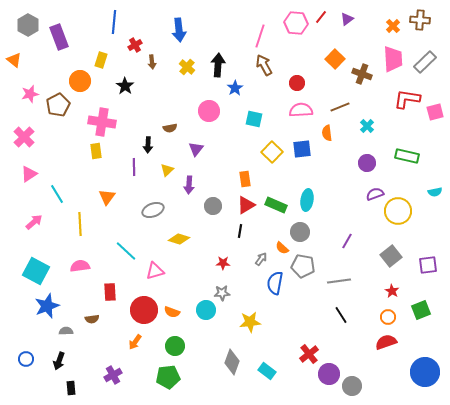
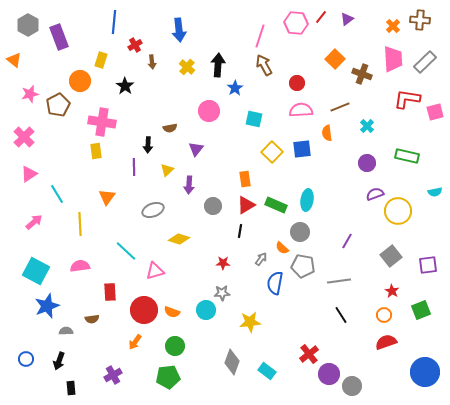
orange circle at (388, 317): moved 4 px left, 2 px up
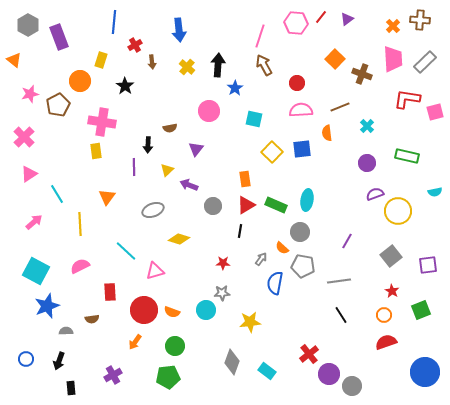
purple arrow at (189, 185): rotated 108 degrees clockwise
pink semicircle at (80, 266): rotated 18 degrees counterclockwise
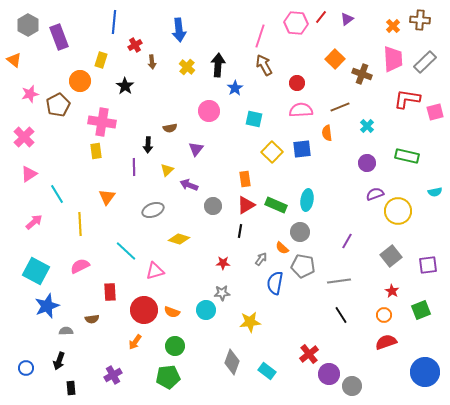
blue circle at (26, 359): moved 9 px down
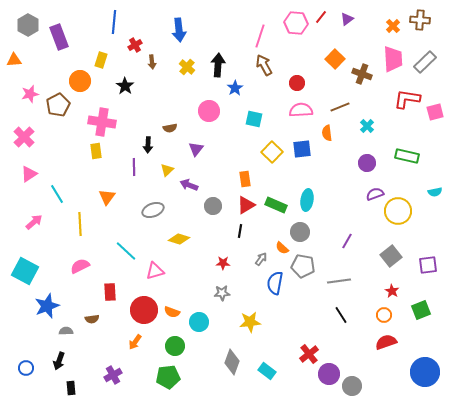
orange triangle at (14, 60): rotated 42 degrees counterclockwise
cyan square at (36, 271): moved 11 px left
cyan circle at (206, 310): moved 7 px left, 12 px down
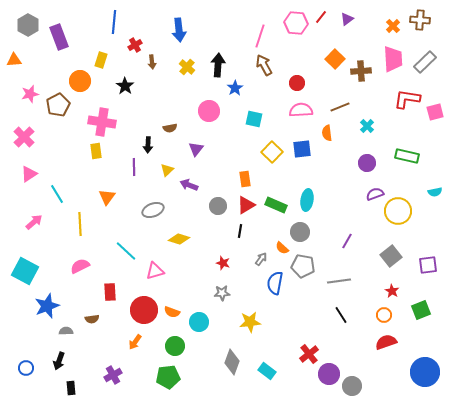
brown cross at (362, 74): moved 1 px left, 3 px up; rotated 24 degrees counterclockwise
gray circle at (213, 206): moved 5 px right
red star at (223, 263): rotated 16 degrees clockwise
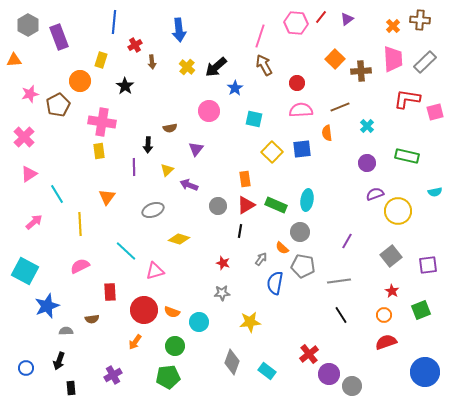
black arrow at (218, 65): moved 2 px left, 2 px down; rotated 135 degrees counterclockwise
yellow rectangle at (96, 151): moved 3 px right
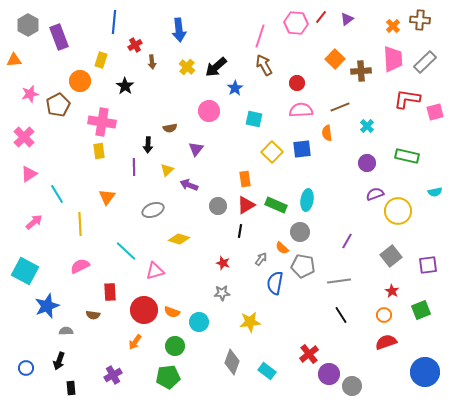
brown semicircle at (92, 319): moved 1 px right, 4 px up; rotated 16 degrees clockwise
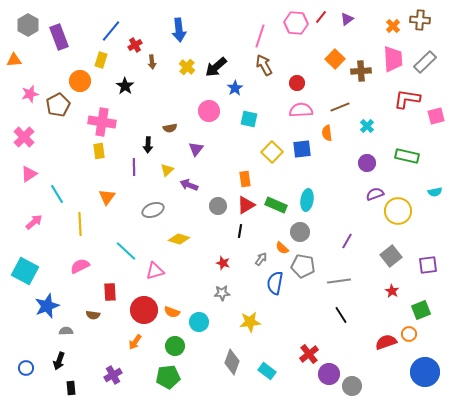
blue line at (114, 22): moved 3 px left, 9 px down; rotated 35 degrees clockwise
pink square at (435, 112): moved 1 px right, 4 px down
cyan square at (254, 119): moved 5 px left
orange circle at (384, 315): moved 25 px right, 19 px down
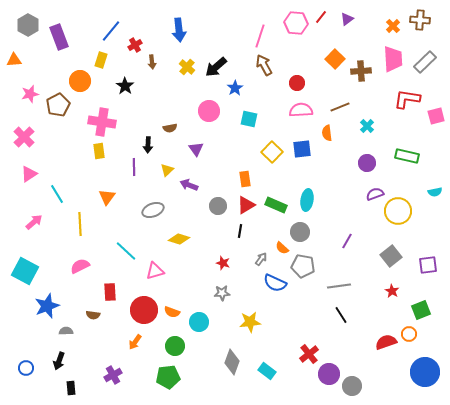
purple triangle at (196, 149): rotated 14 degrees counterclockwise
gray line at (339, 281): moved 5 px down
blue semicircle at (275, 283): rotated 75 degrees counterclockwise
